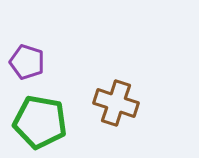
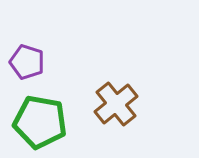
brown cross: moved 1 px down; rotated 33 degrees clockwise
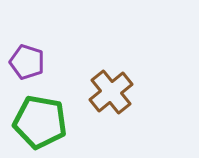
brown cross: moved 5 px left, 12 px up
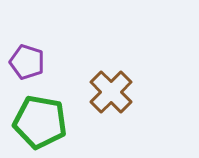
brown cross: rotated 6 degrees counterclockwise
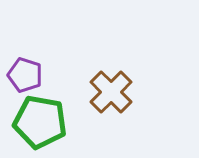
purple pentagon: moved 2 px left, 13 px down
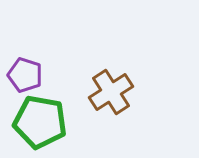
brown cross: rotated 12 degrees clockwise
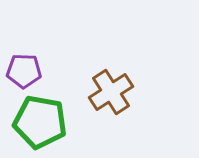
purple pentagon: moved 1 px left, 4 px up; rotated 16 degrees counterclockwise
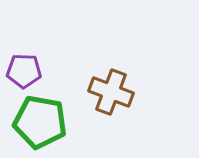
brown cross: rotated 36 degrees counterclockwise
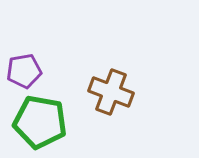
purple pentagon: rotated 12 degrees counterclockwise
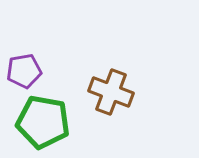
green pentagon: moved 3 px right
